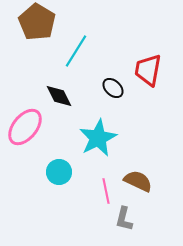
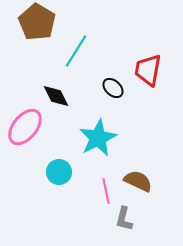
black diamond: moved 3 px left
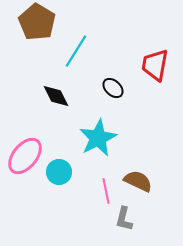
red trapezoid: moved 7 px right, 5 px up
pink ellipse: moved 29 px down
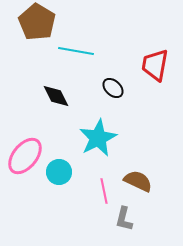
cyan line: rotated 68 degrees clockwise
pink line: moved 2 px left
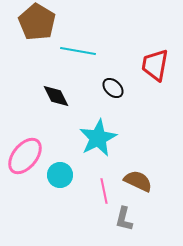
cyan line: moved 2 px right
cyan circle: moved 1 px right, 3 px down
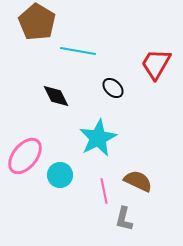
red trapezoid: moved 1 px right, 1 px up; rotated 20 degrees clockwise
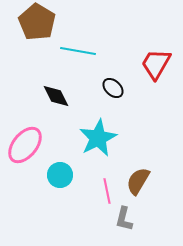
pink ellipse: moved 11 px up
brown semicircle: rotated 84 degrees counterclockwise
pink line: moved 3 px right
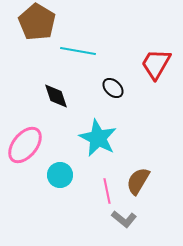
black diamond: rotated 8 degrees clockwise
cyan star: rotated 18 degrees counterclockwise
gray L-shape: rotated 65 degrees counterclockwise
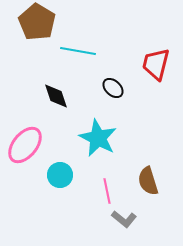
red trapezoid: rotated 16 degrees counterclockwise
brown semicircle: moved 10 px right; rotated 48 degrees counterclockwise
